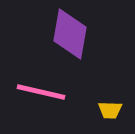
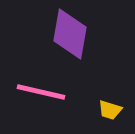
yellow trapezoid: rotated 15 degrees clockwise
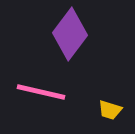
purple diamond: rotated 27 degrees clockwise
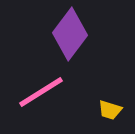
pink line: rotated 45 degrees counterclockwise
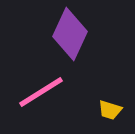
purple diamond: rotated 12 degrees counterclockwise
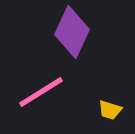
purple diamond: moved 2 px right, 2 px up
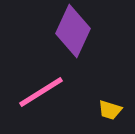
purple diamond: moved 1 px right, 1 px up
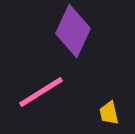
yellow trapezoid: moved 1 px left, 3 px down; rotated 60 degrees clockwise
